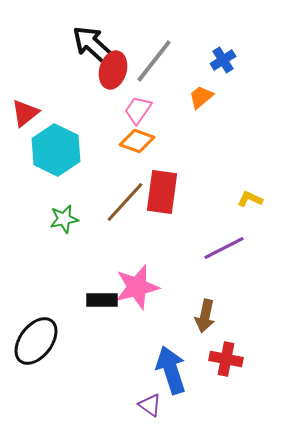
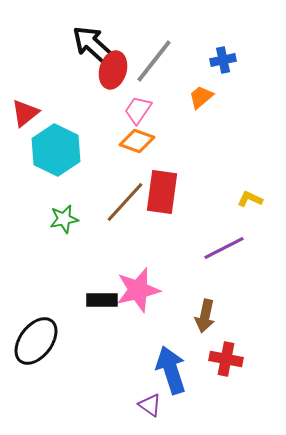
blue cross: rotated 20 degrees clockwise
pink star: moved 1 px right, 3 px down
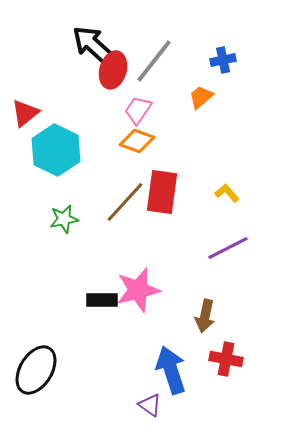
yellow L-shape: moved 23 px left, 6 px up; rotated 25 degrees clockwise
purple line: moved 4 px right
black ellipse: moved 29 px down; rotated 6 degrees counterclockwise
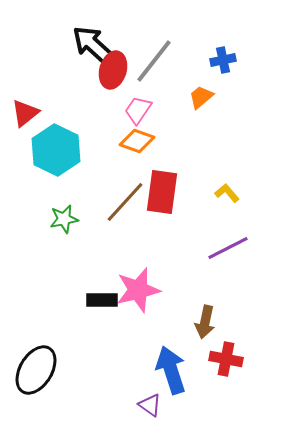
brown arrow: moved 6 px down
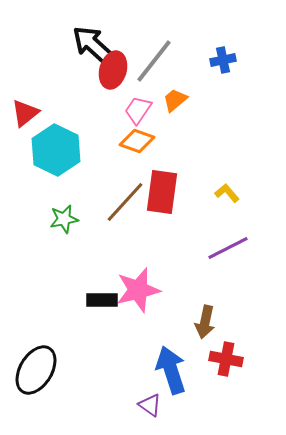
orange trapezoid: moved 26 px left, 3 px down
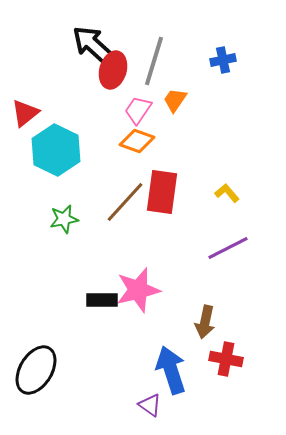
gray line: rotated 21 degrees counterclockwise
orange trapezoid: rotated 16 degrees counterclockwise
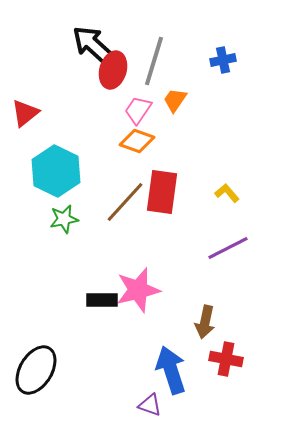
cyan hexagon: moved 21 px down
purple triangle: rotated 15 degrees counterclockwise
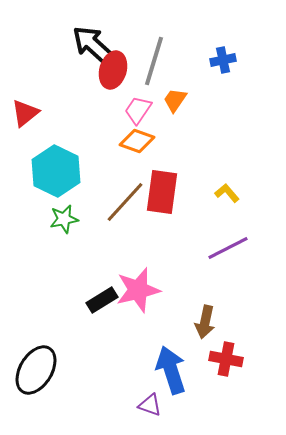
black rectangle: rotated 32 degrees counterclockwise
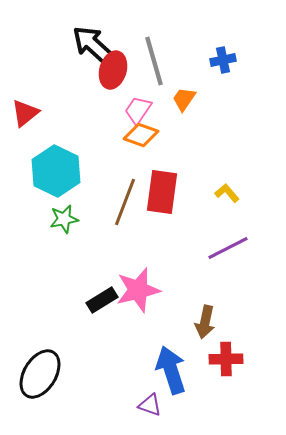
gray line: rotated 33 degrees counterclockwise
orange trapezoid: moved 9 px right, 1 px up
orange diamond: moved 4 px right, 6 px up
brown line: rotated 21 degrees counterclockwise
red cross: rotated 12 degrees counterclockwise
black ellipse: moved 4 px right, 4 px down
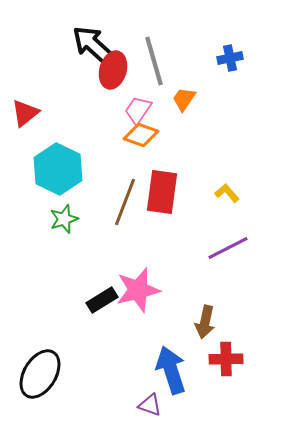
blue cross: moved 7 px right, 2 px up
cyan hexagon: moved 2 px right, 2 px up
green star: rotated 8 degrees counterclockwise
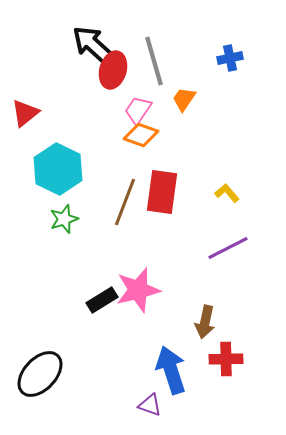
black ellipse: rotated 12 degrees clockwise
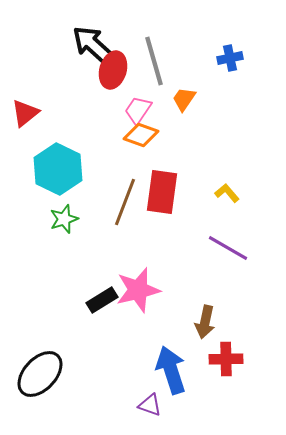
purple line: rotated 57 degrees clockwise
